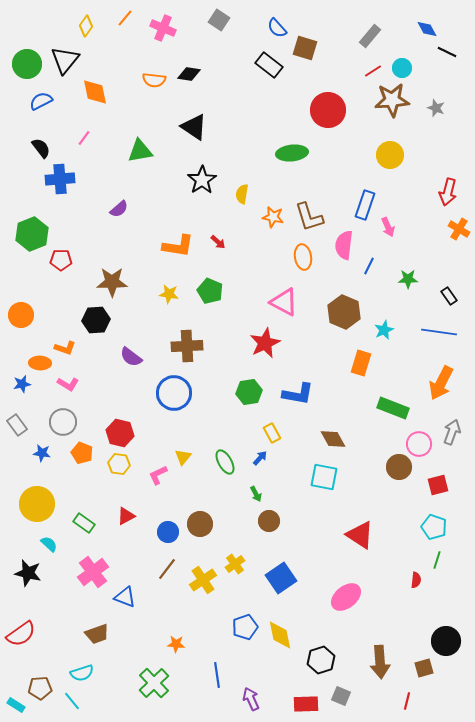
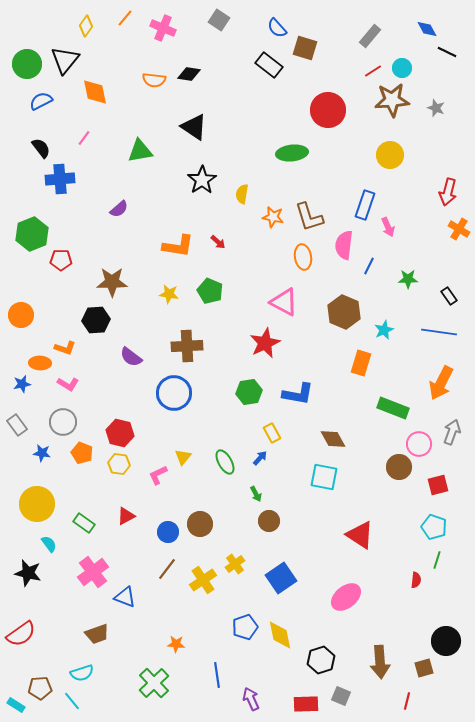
cyan semicircle at (49, 544): rotated 12 degrees clockwise
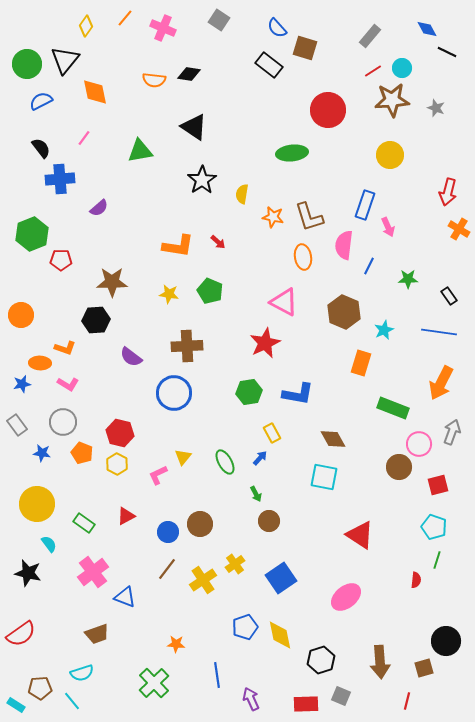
purple semicircle at (119, 209): moved 20 px left, 1 px up
yellow hexagon at (119, 464): moved 2 px left; rotated 20 degrees clockwise
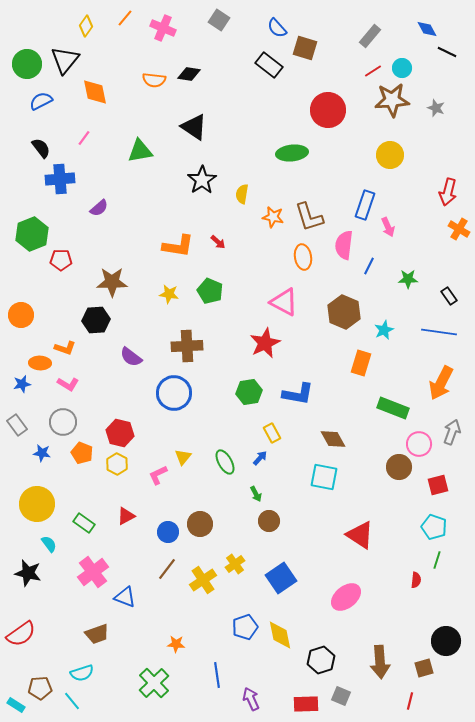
red line at (407, 701): moved 3 px right
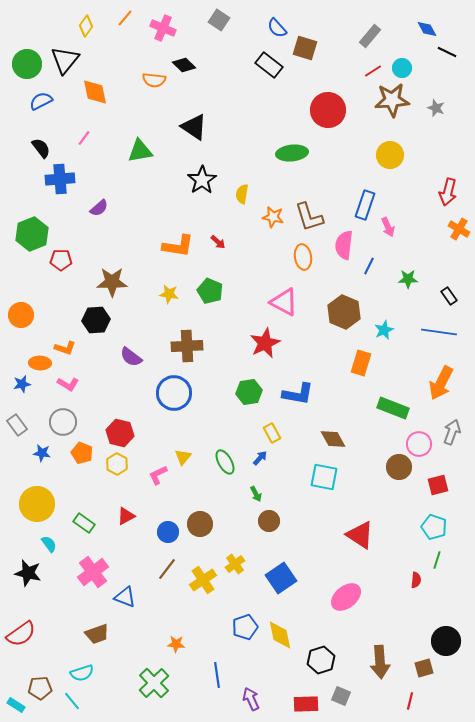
black diamond at (189, 74): moved 5 px left, 9 px up; rotated 35 degrees clockwise
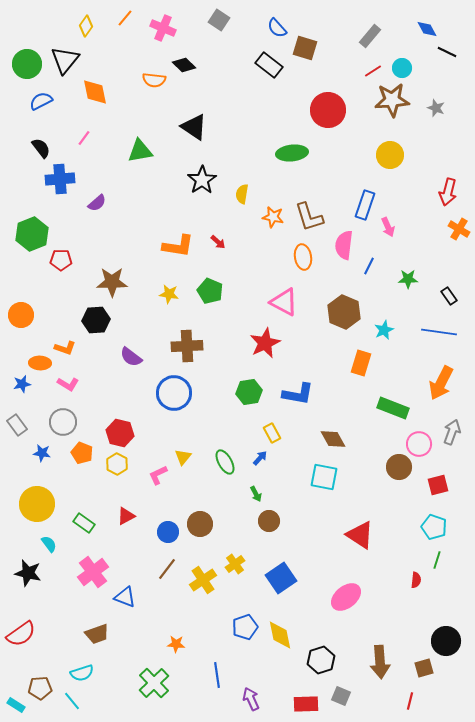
purple semicircle at (99, 208): moved 2 px left, 5 px up
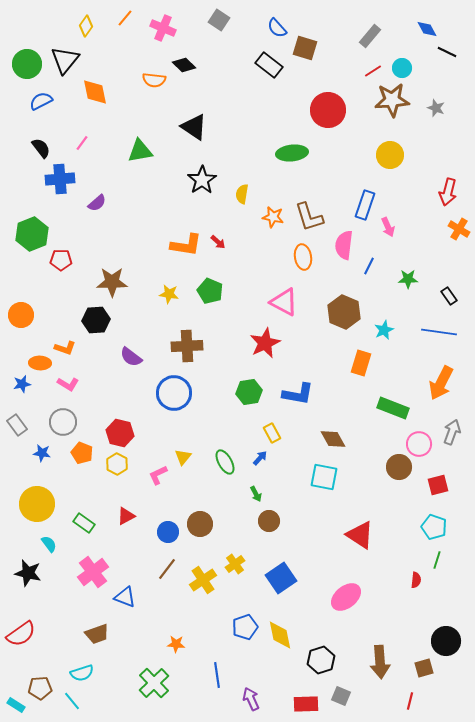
pink line at (84, 138): moved 2 px left, 5 px down
orange L-shape at (178, 246): moved 8 px right, 1 px up
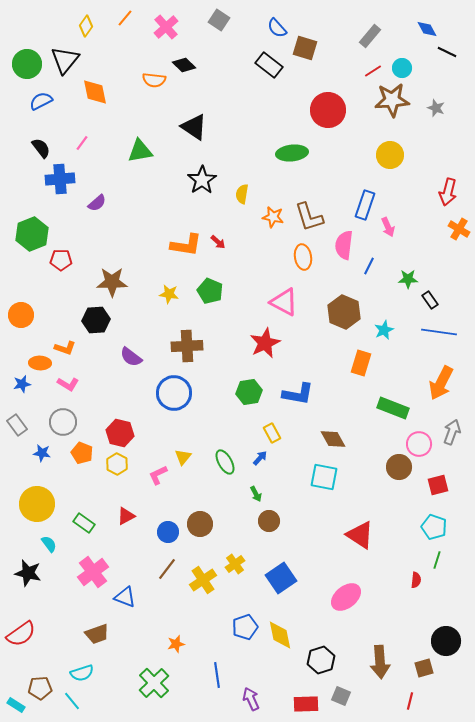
pink cross at (163, 28): moved 3 px right, 1 px up; rotated 25 degrees clockwise
black rectangle at (449, 296): moved 19 px left, 4 px down
orange star at (176, 644): rotated 18 degrees counterclockwise
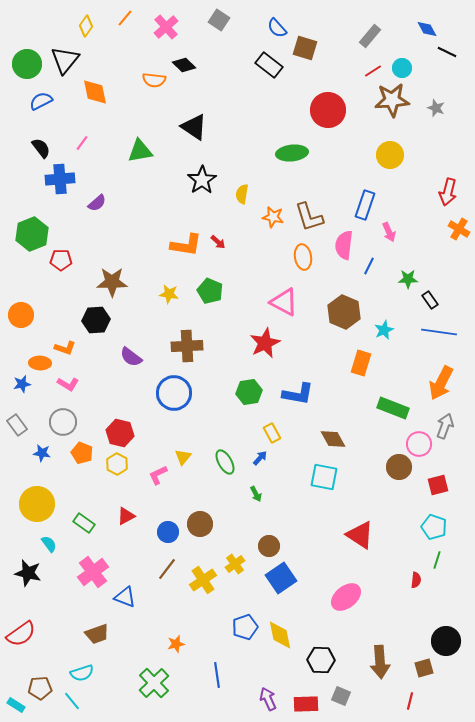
pink arrow at (388, 227): moved 1 px right, 5 px down
gray arrow at (452, 432): moved 7 px left, 6 px up
brown circle at (269, 521): moved 25 px down
black hexagon at (321, 660): rotated 20 degrees clockwise
purple arrow at (251, 699): moved 17 px right
